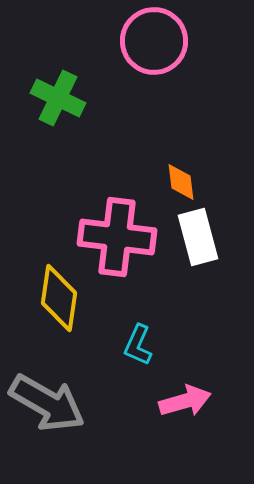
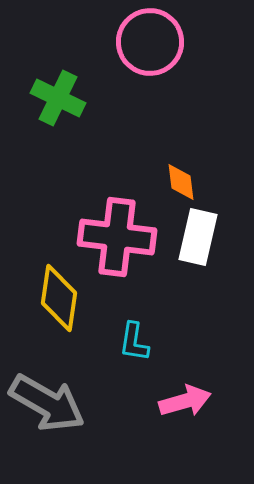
pink circle: moved 4 px left, 1 px down
white rectangle: rotated 28 degrees clockwise
cyan L-shape: moved 4 px left, 3 px up; rotated 15 degrees counterclockwise
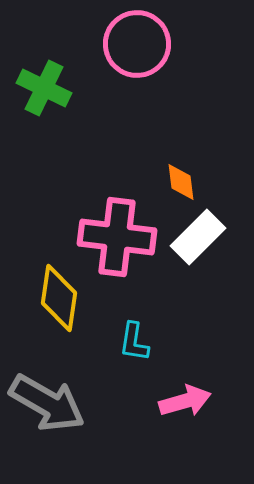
pink circle: moved 13 px left, 2 px down
green cross: moved 14 px left, 10 px up
white rectangle: rotated 32 degrees clockwise
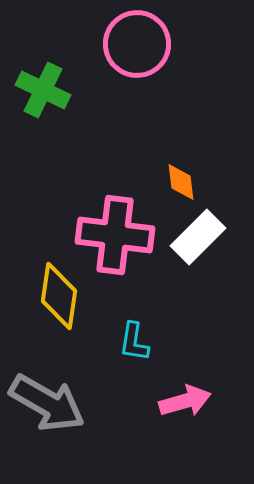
green cross: moved 1 px left, 2 px down
pink cross: moved 2 px left, 2 px up
yellow diamond: moved 2 px up
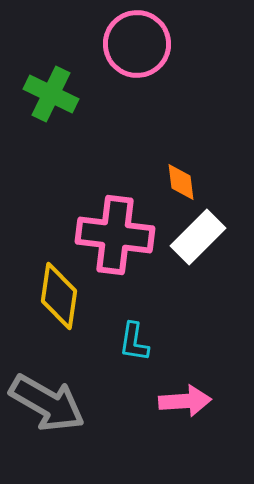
green cross: moved 8 px right, 4 px down
pink arrow: rotated 12 degrees clockwise
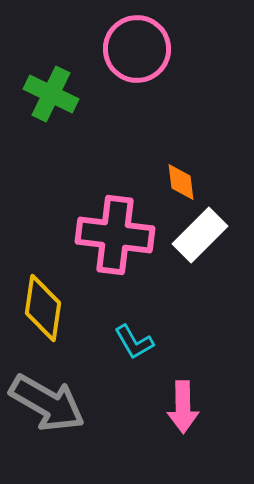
pink circle: moved 5 px down
white rectangle: moved 2 px right, 2 px up
yellow diamond: moved 16 px left, 12 px down
cyan L-shape: rotated 39 degrees counterclockwise
pink arrow: moved 2 px left, 6 px down; rotated 93 degrees clockwise
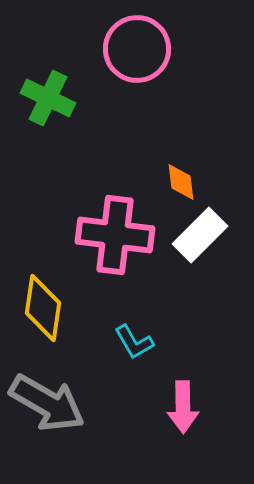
green cross: moved 3 px left, 4 px down
